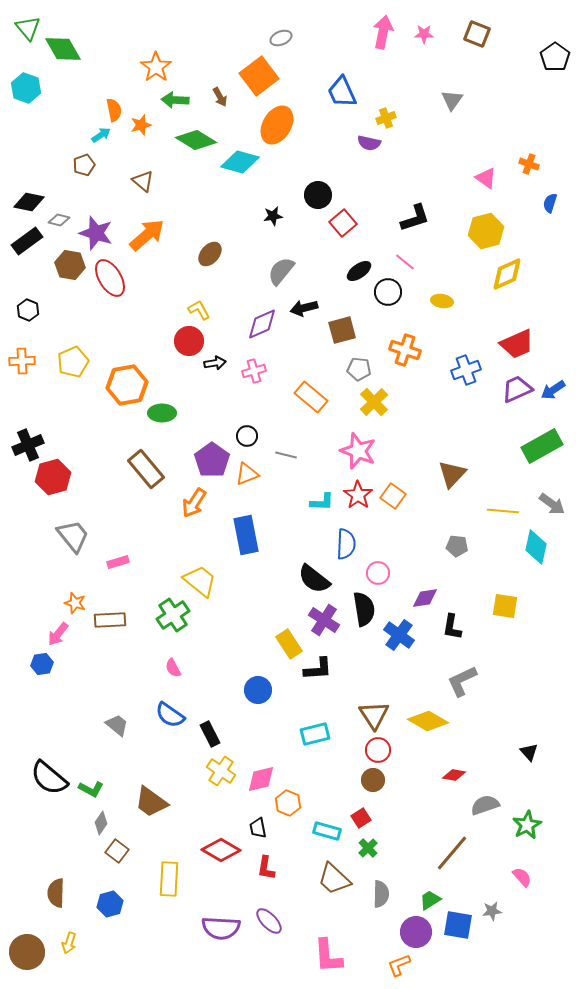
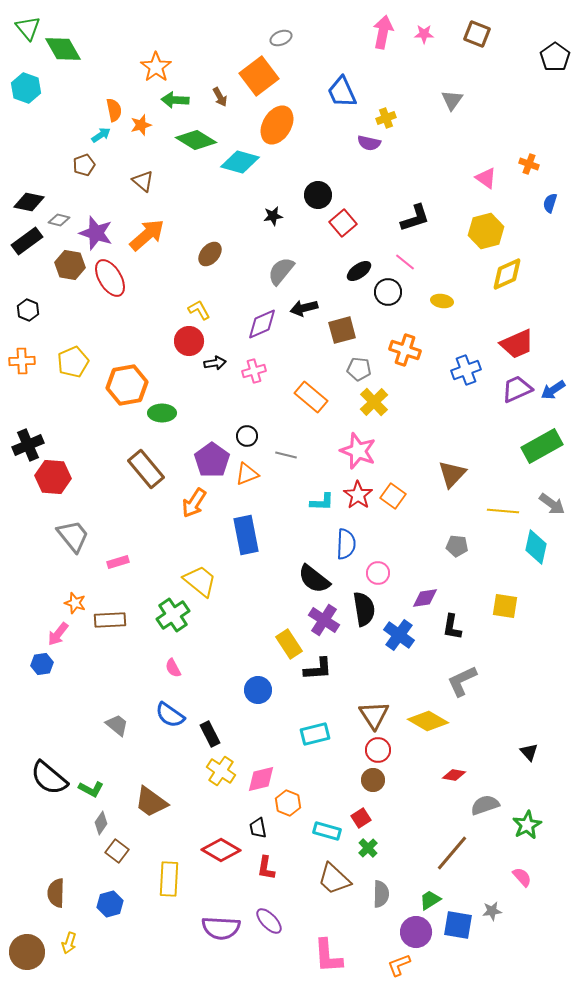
red hexagon at (53, 477): rotated 20 degrees clockwise
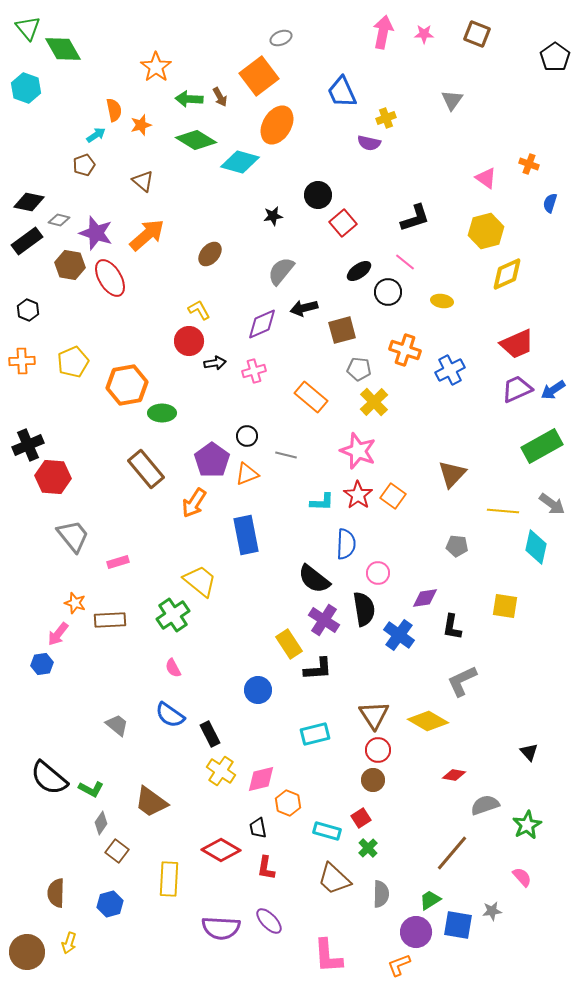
green arrow at (175, 100): moved 14 px right, 1 px up
cyan arrow at (101, 135): moved 5 px left
blue cross at (466, 370): moved 16 px left; rotated 8 degrees counterclockwise
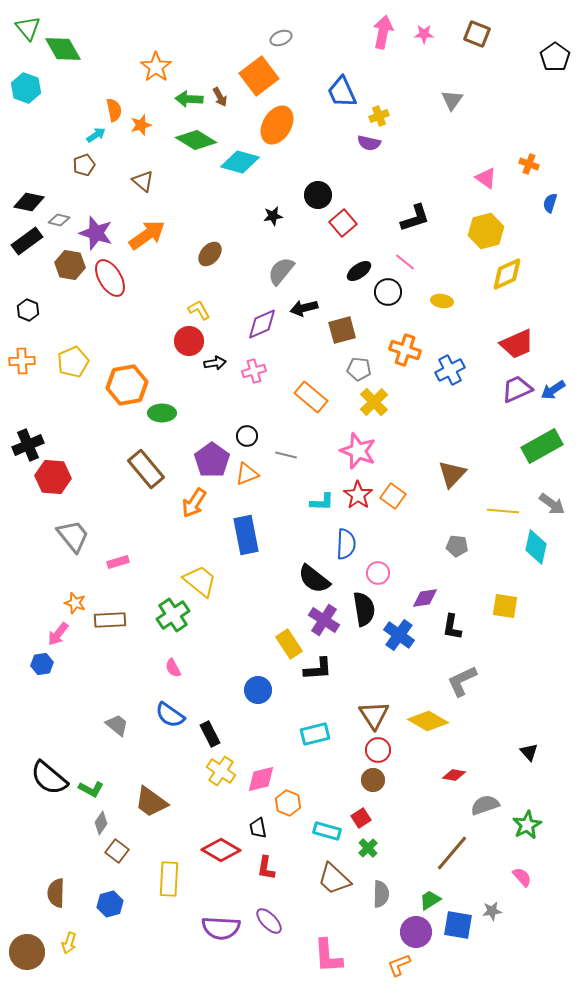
yellow cross at (386, 118): moved 7 px left, 2 px up
orange arrow at (147, 235): rotated 6 degrees clockwise
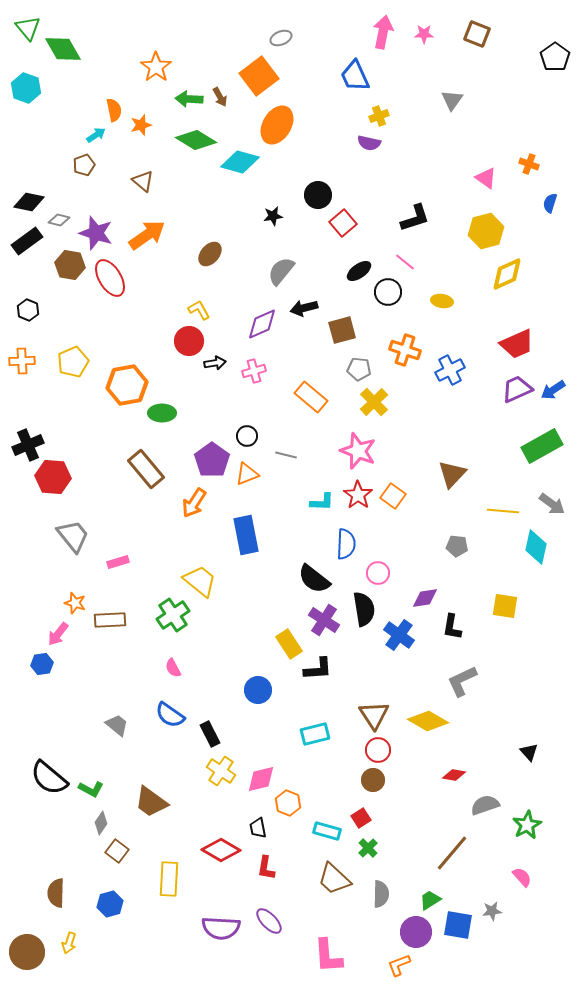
blue trapezoid at (342, 92): moved 13 px right, 16 px up
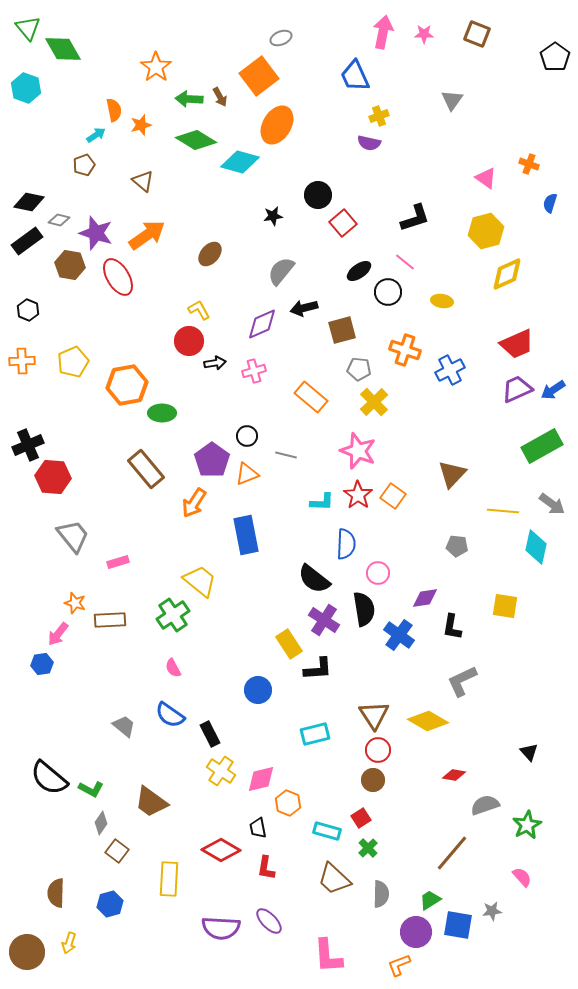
red ellipse at (110, 278): moved 8 px right, 1 px up
gray trapezoid at (117, 725): moved 7 px right, 1 px down
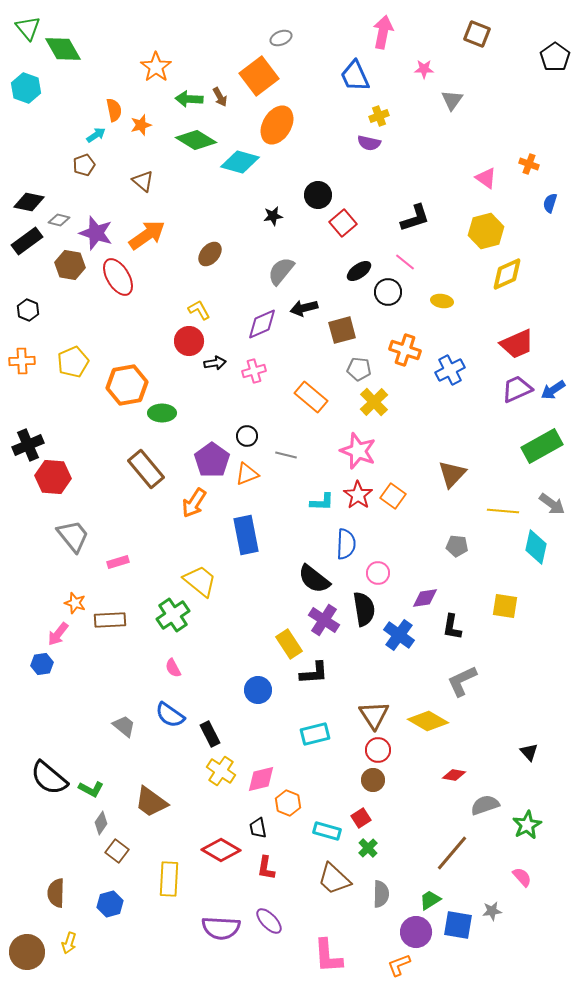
pink star at (424, 34): moved 35 px down
black L-shape at (318, 669): moved 4 px left, 4 px down
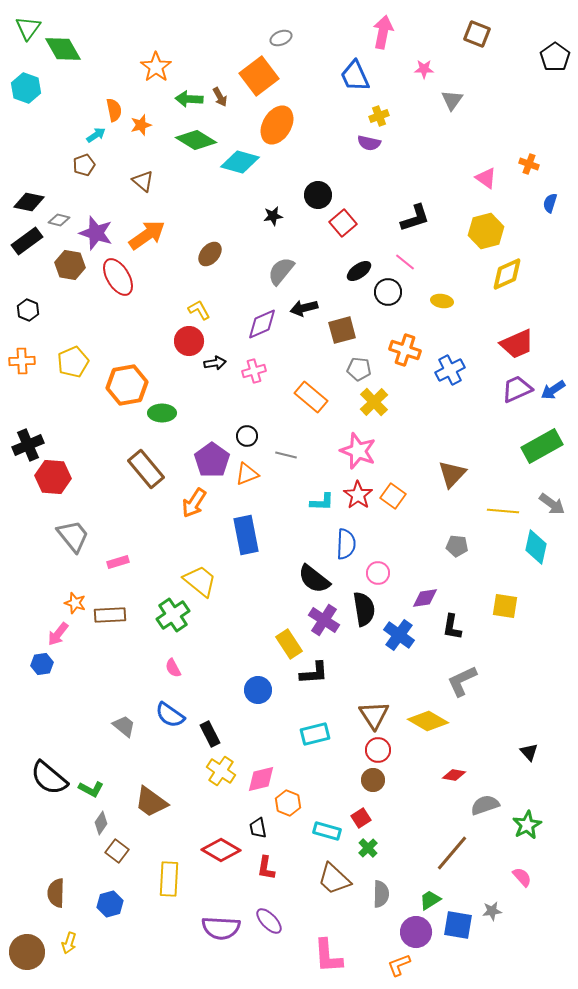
green triangle at (28, 28): rotated 16 degrees clockwise
brown rectangle at (110, 620): moved 5 px up
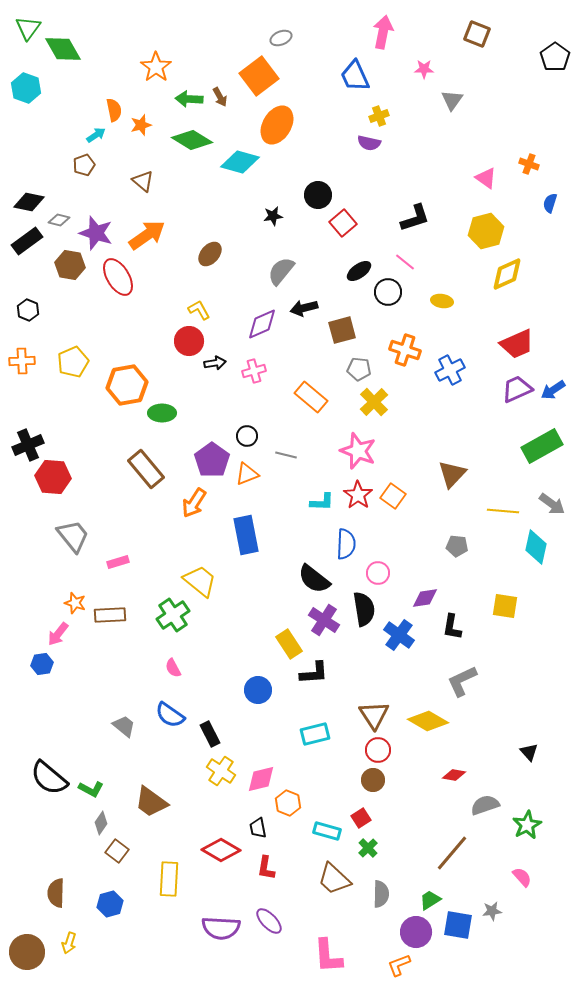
green diamond at (196, 140): moved 4 px left
